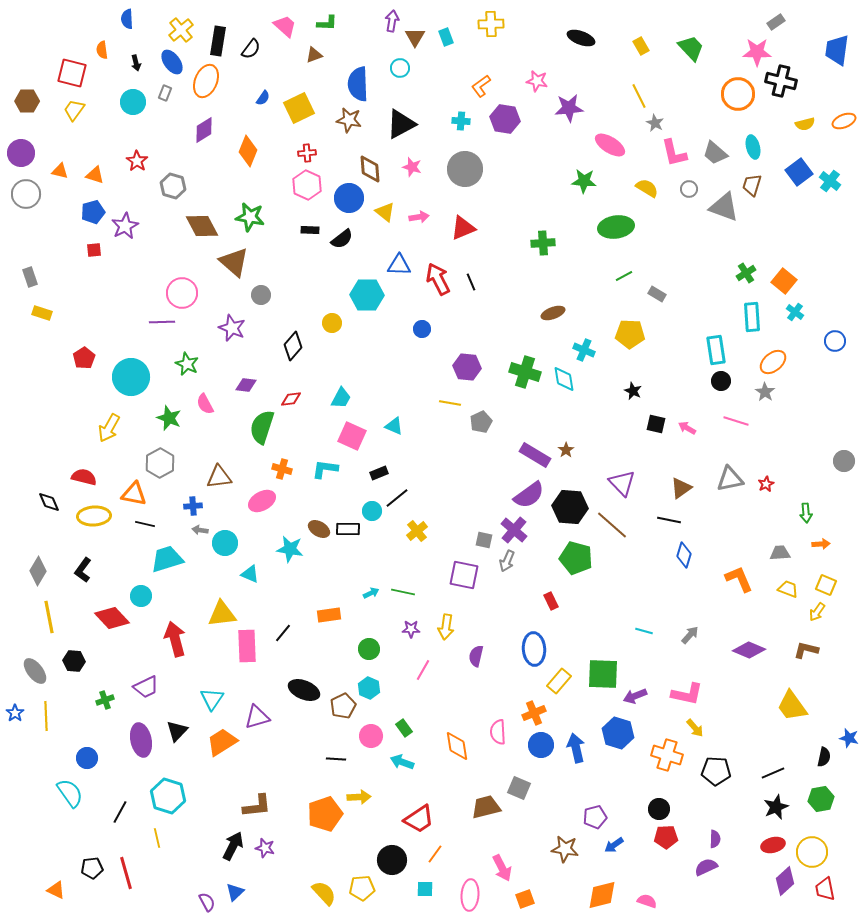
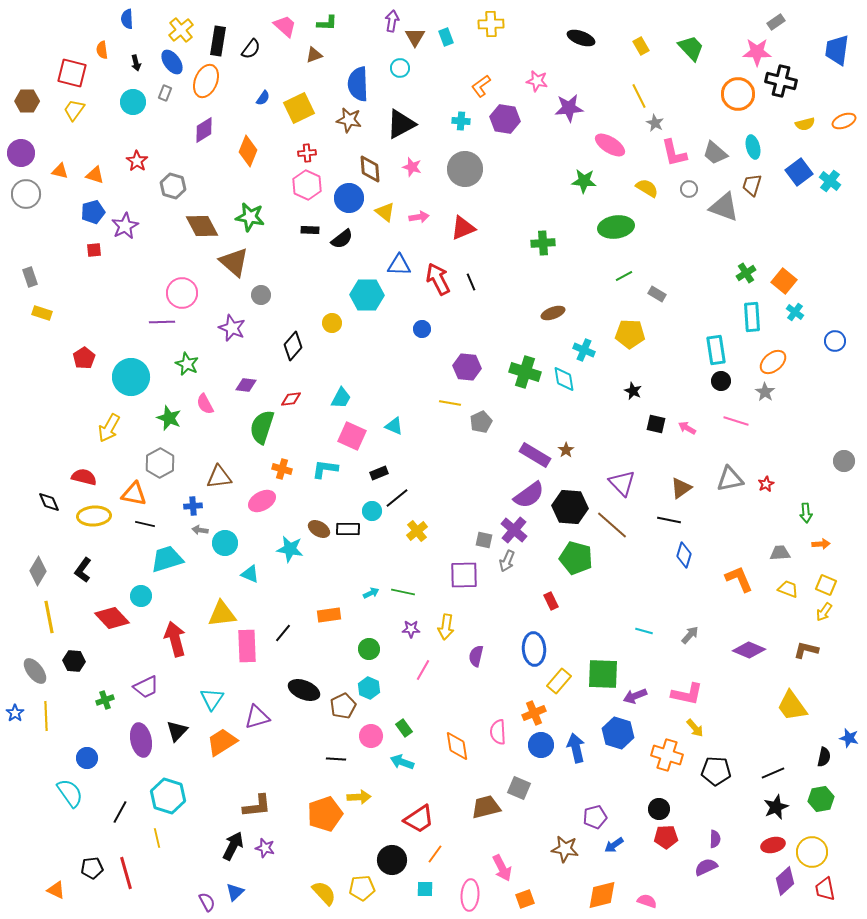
purple square at (464, 575): rotated 12 degrees counterclockwise
yellow arrow at (817, 612): moved 7 px right
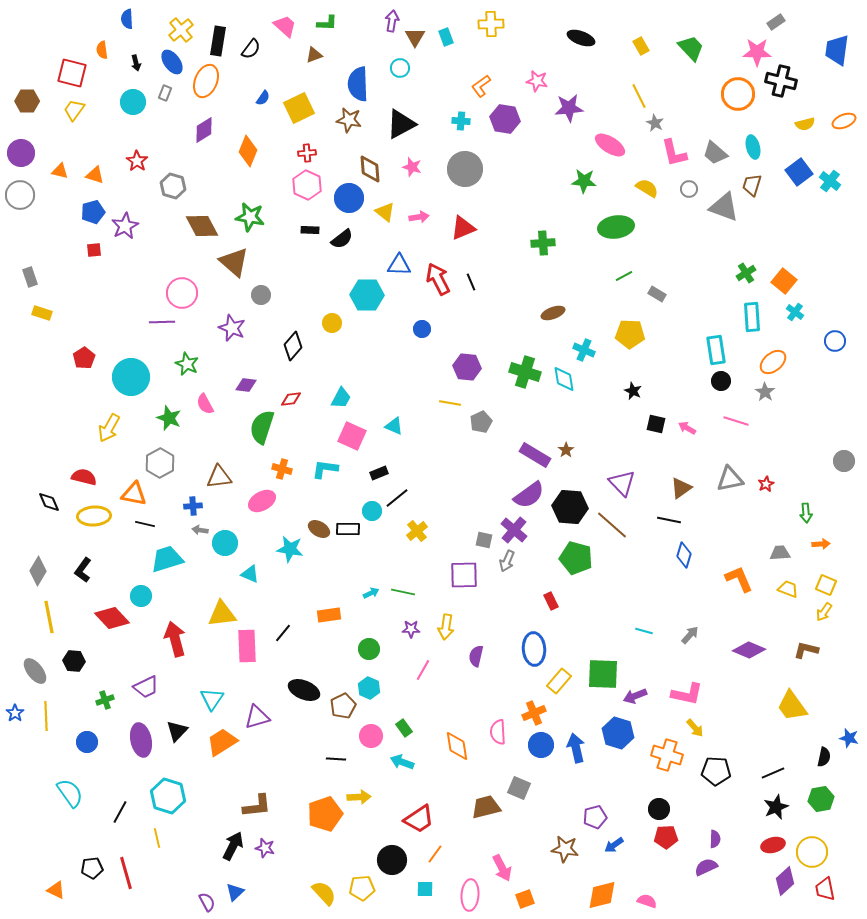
gray circle at (26, 194): moved 6 px left, 1 px down
blue circle at (87, 758): moved 16 px up
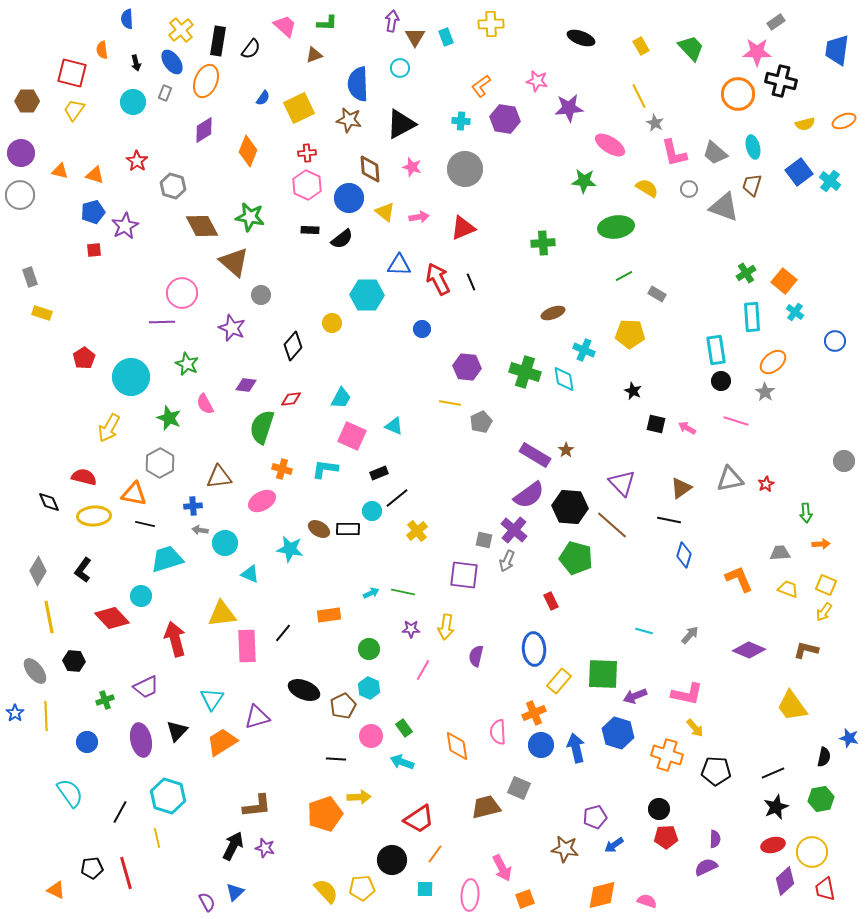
purple square at (464, 575): rotated 8 degrees clockwise
yellow semicircle at (324, 893): moved 2 px right, 2 px up
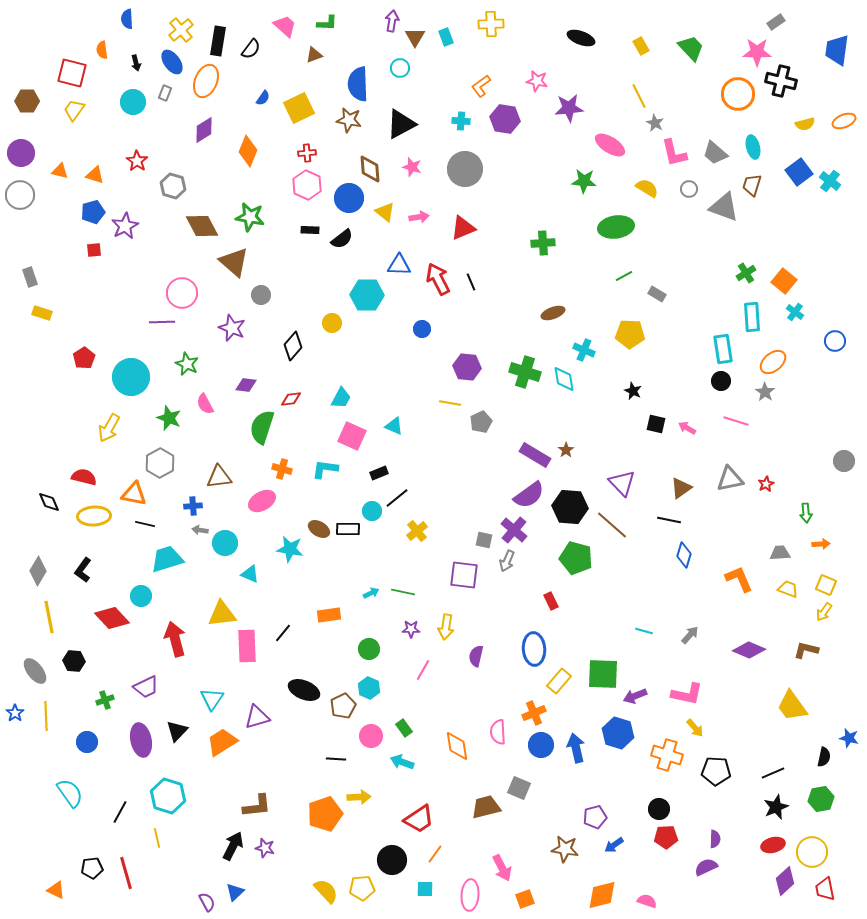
cyan rectangle at (716, 350): moved 7 px right, 1 px up
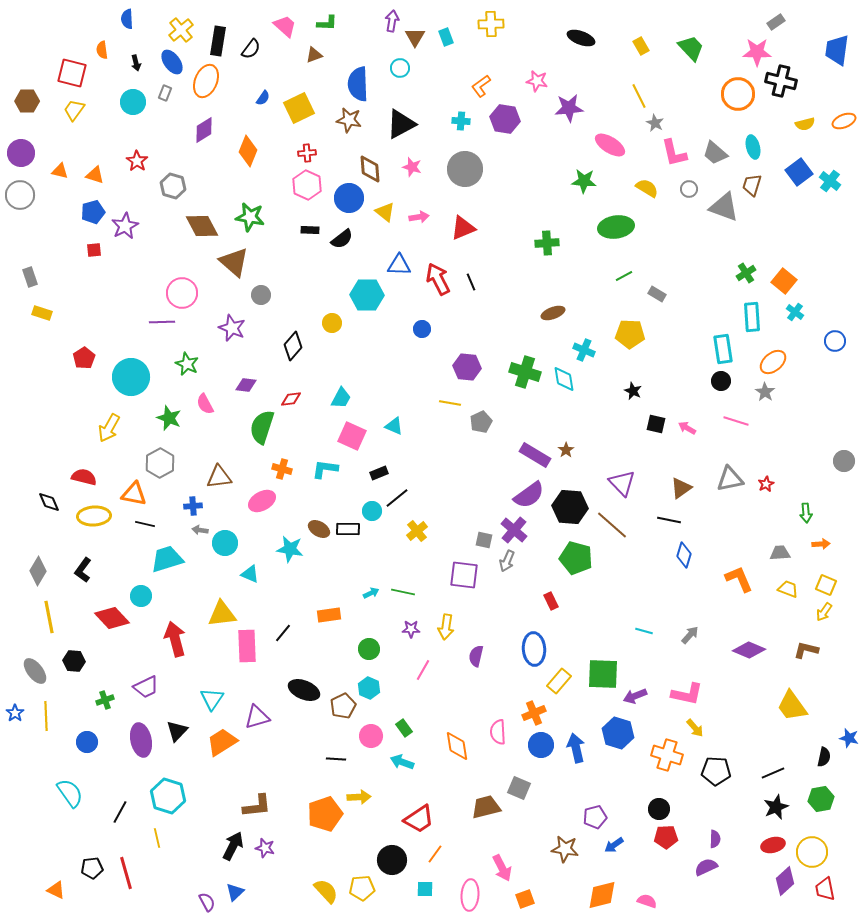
green cross at (543, 243): moved 4 px right
